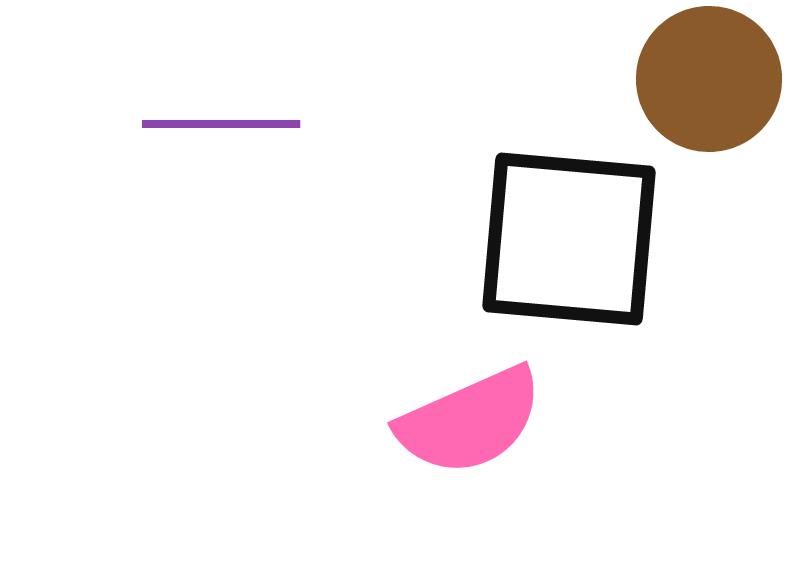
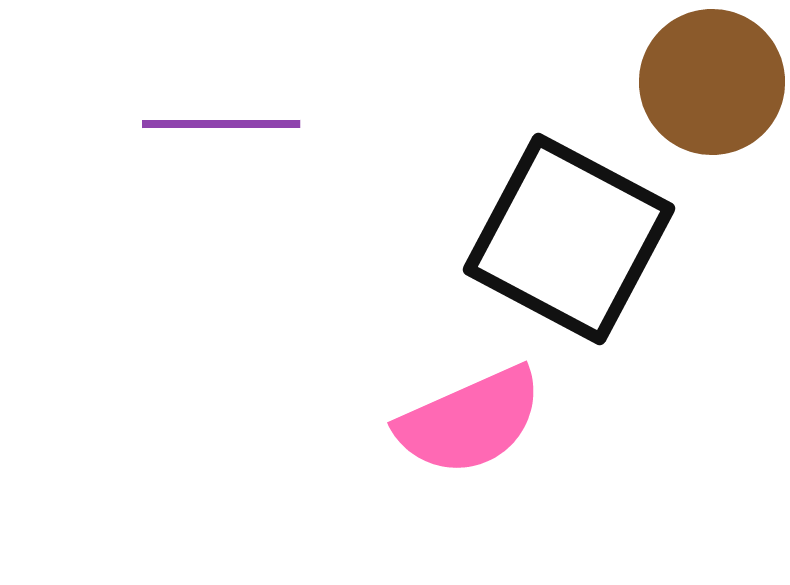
brown circle: moved 3 px right, 3 px down
black square: rotated 23 degrees clockwise
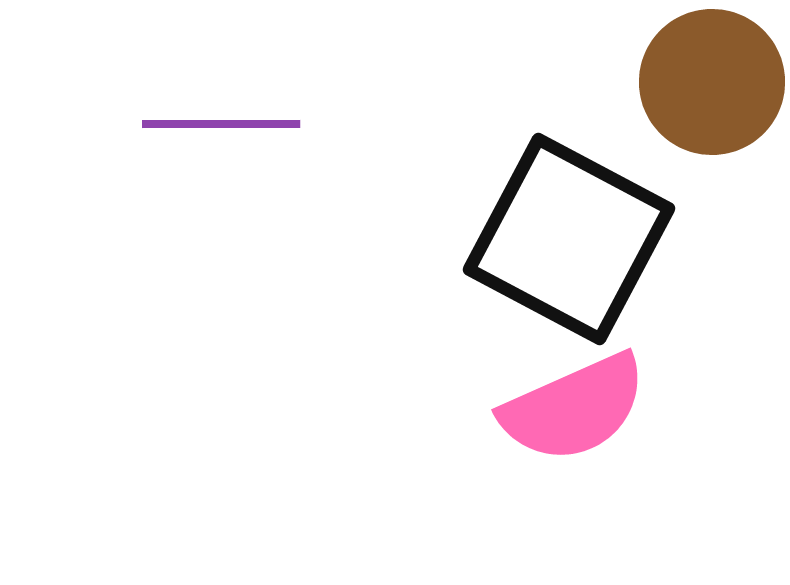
pink semicircle: moved 104 px right, 13 px up
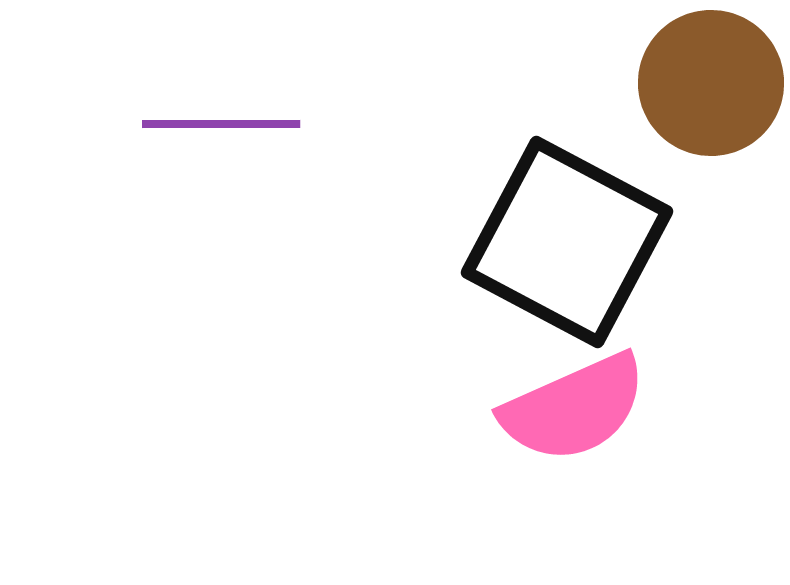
brown circle: moved 1 px left, 1 px down
black square: moved 2 px left, 3 px down
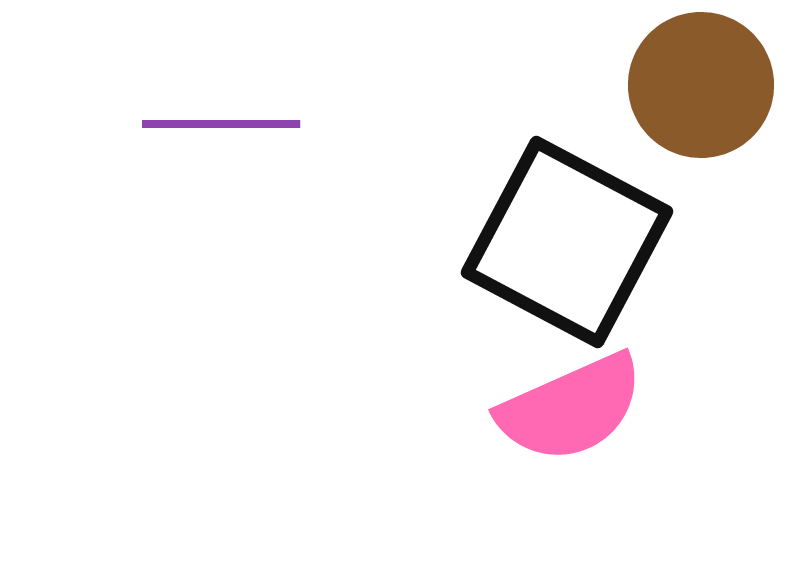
brown circle: moved 10 px left, 2 px down
pink semicircle: moved 3 px left
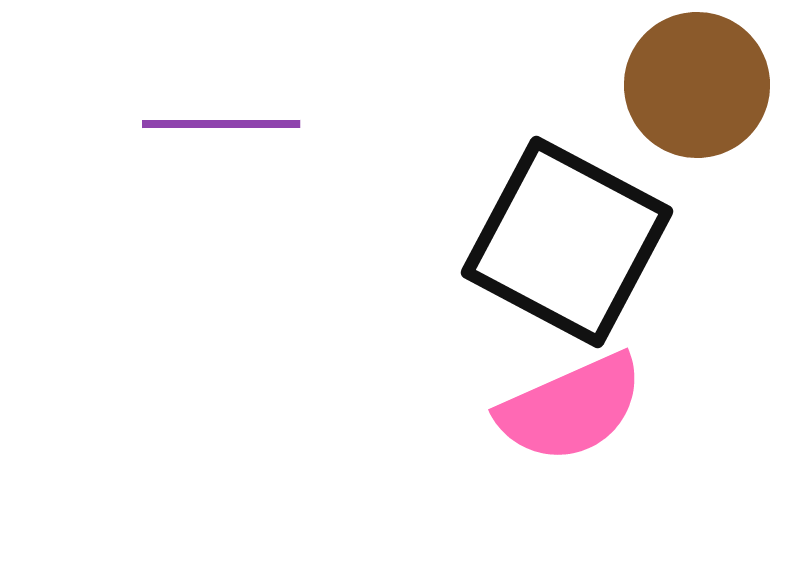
brown circle: moved 4 px left
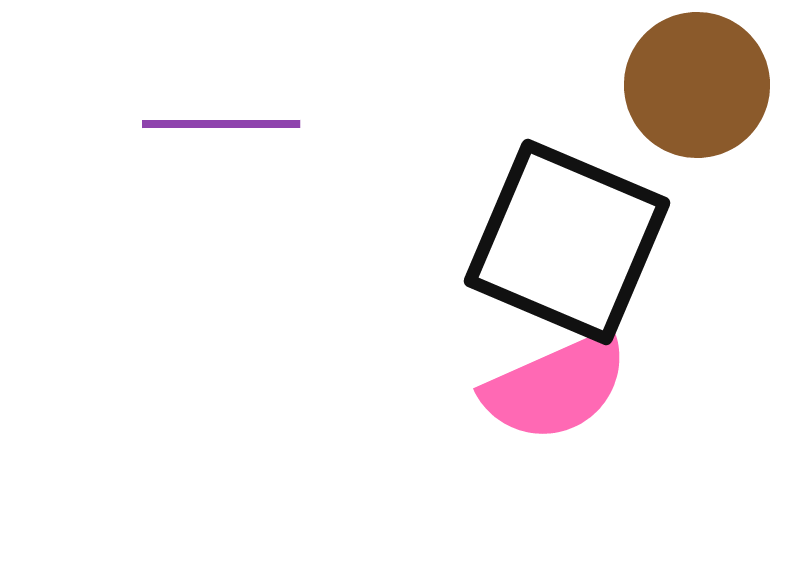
black square: rotated 5 degrees counterclockwise
pink semicircle: moved 15 px left, 21 px up
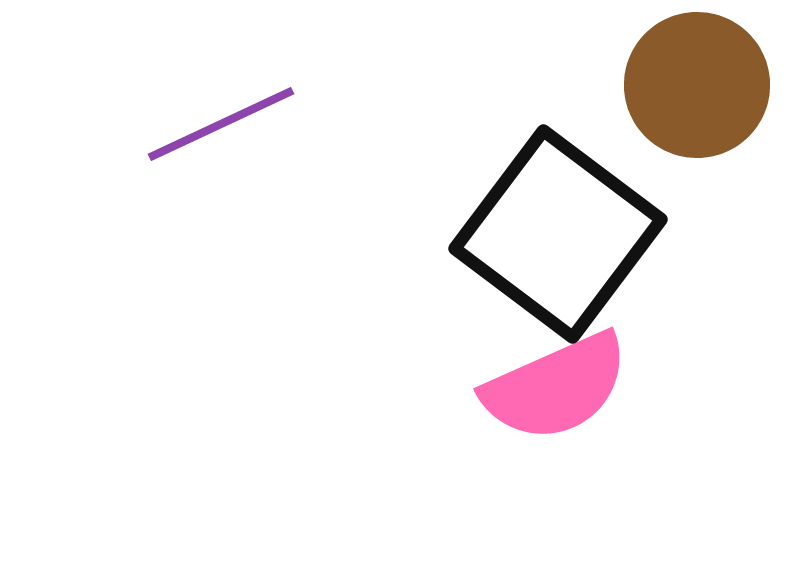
purple line: rotated 25 degrees counterclockwise
black square: moved 9 px left, 8 px up; rotated 14 degrees clockwise
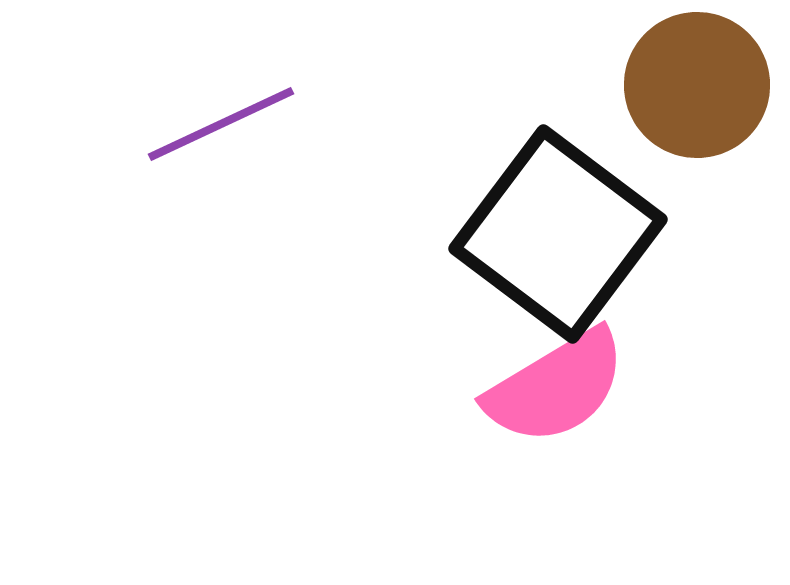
pink semicircle: rotated 7 degrees counterclockwise
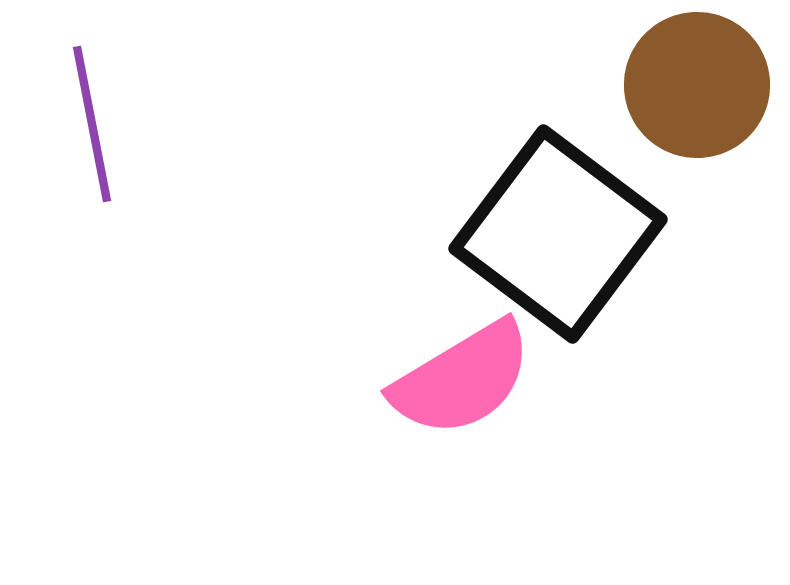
purple line: moved 129 px left; rotated 76 degrees counterclockwise
pink semicircle: moved 94 px left, 8 px up
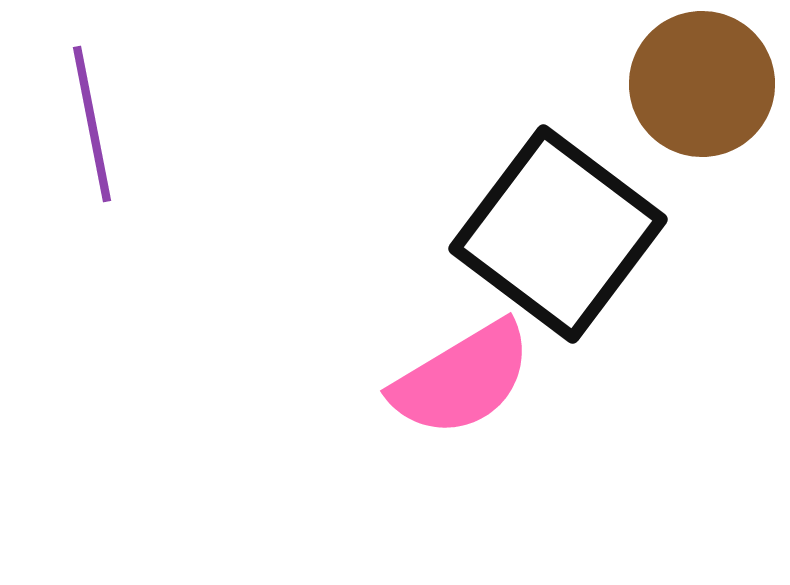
brown circle: moved 5 px right, 1 px up
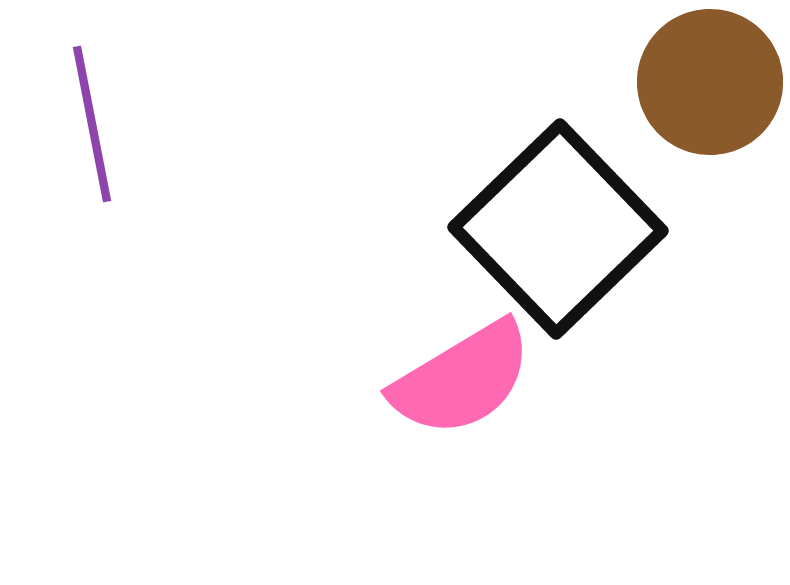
brown circle: moved 8 px right, 2 px up
black square: moved 5 px up; rotated 9 degrees clockwise
